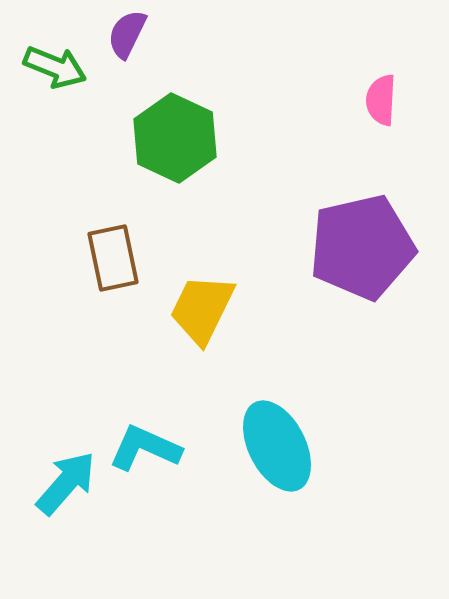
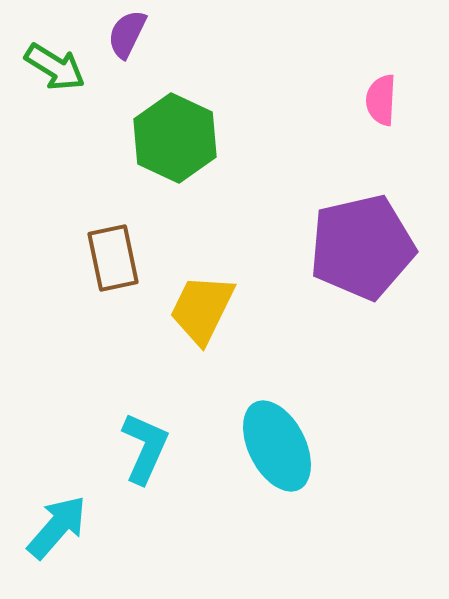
green arrow: rotated 10 degrees clockwise
cyan L-shape: rotated 90 degrees clockwise
cyan arrow: moved 9 px left, 44 px down
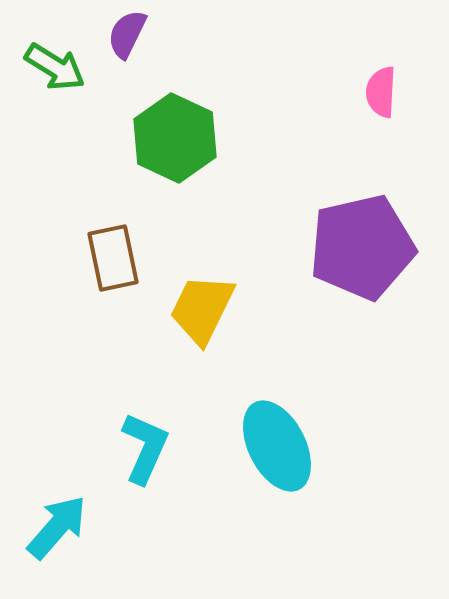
pink semicircle: moved 8 px up
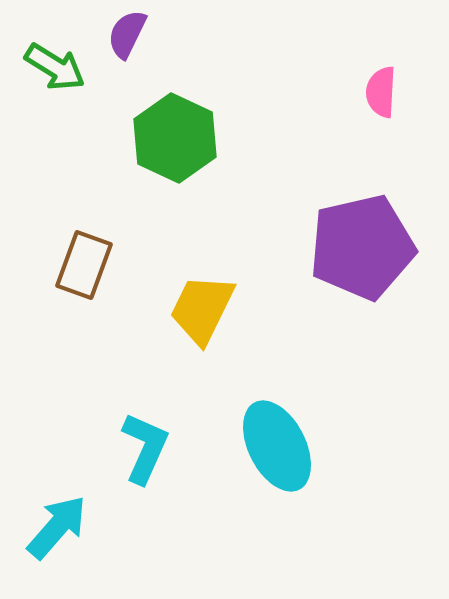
brown rectangle: moved 29 px left, 7 px down; rotated 32 degrees clockwise
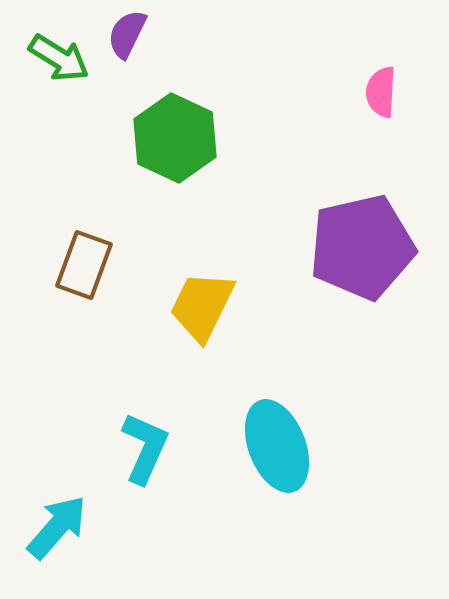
green arrow: moved 4 px right, 9 px up
yellow trapezoid: moved 3 px up
cyan ellipse: rotated 6 degrees clockwise
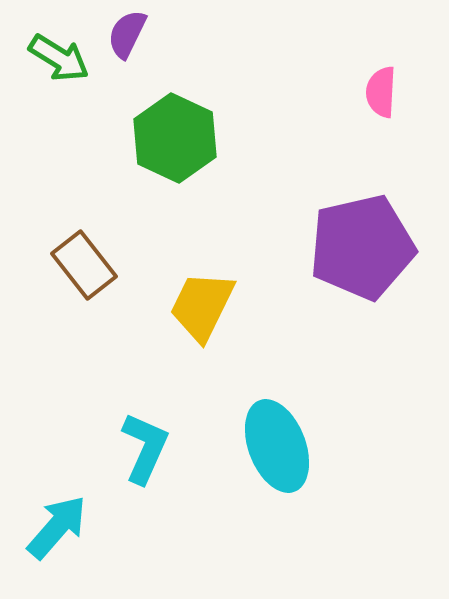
brown rectangle: rotated 58 degrees counterclockwise
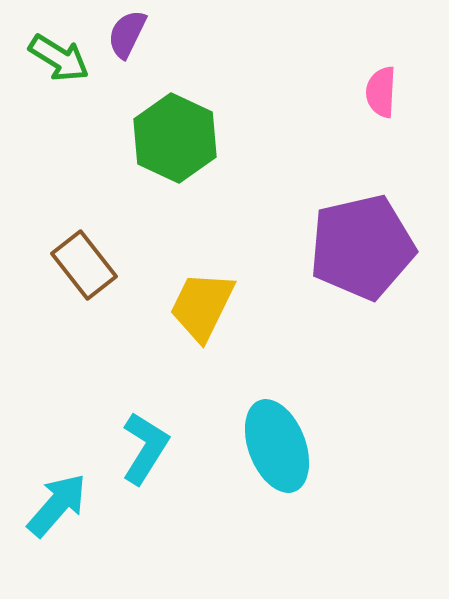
cyan L-shape: rotated 8 degrees clockwise
cyan arrow: moved 22 px up
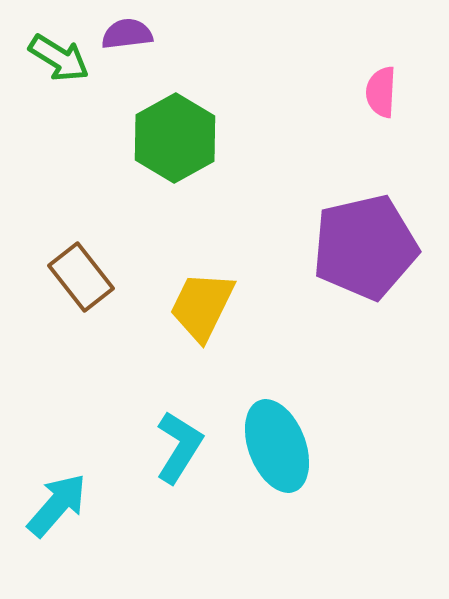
purple semicircle: rotated 57 degrees clockwise
green hexagon: rotated 6 degrees clockwise
purple pentagon: moved 3 px right
brown rectangle: moved 3 px left, 12 px down
cyan L-shape: moved 34 px right, 1 px up
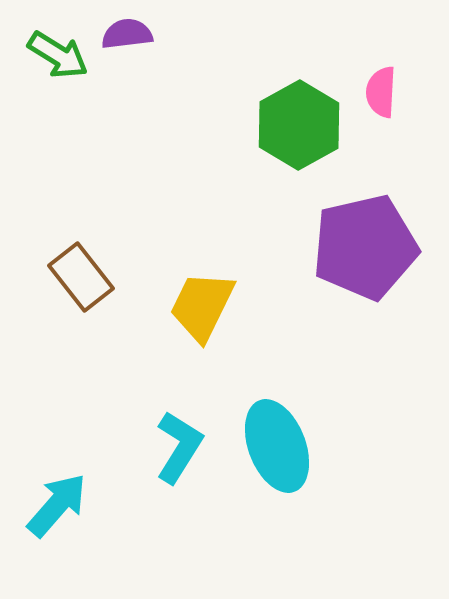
green arrow: moved 1 px left, 3 px up
green hexagon: moved 124 px right, 13 px up
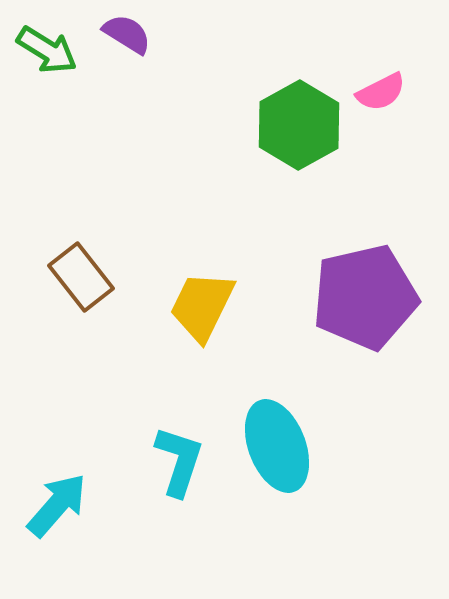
purple semicircle: rotated 39 degrees clockwise
green arrow: moved 11 px left, 5 px up
pink semicircle: rotated 120 degrees counterclockwise
purple pentagon: moved 50 px down
cyan L-shape: moved 14 px down; rotated 14 degrees counterclockwise
